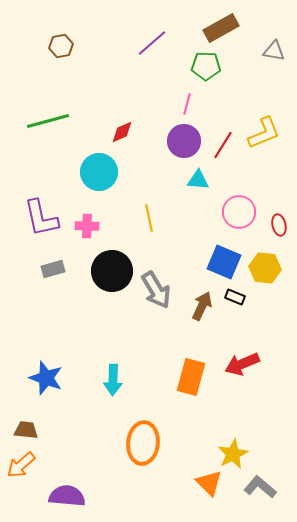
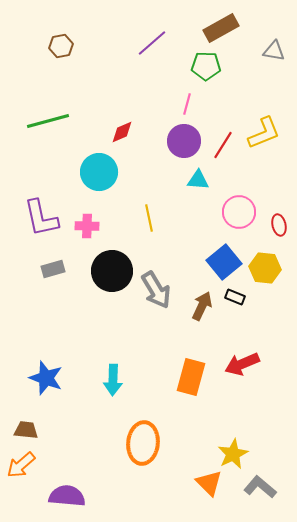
blue square: rotated 28 degrees clockwise
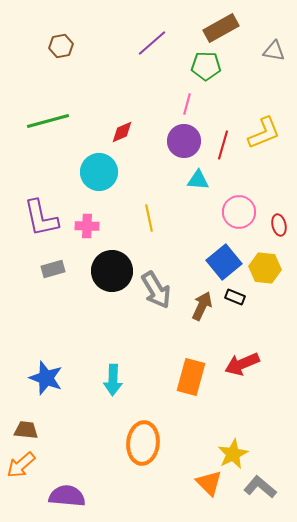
red line: rotated 16 degrees counterclockwise
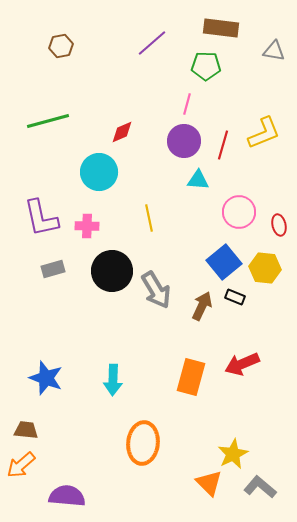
brown rectangle: rotated 36 degrees clockwise
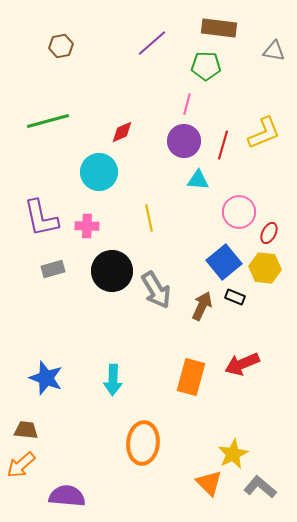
brown rectangle: moved 2 px left
red ellipse: moved 10 px left, 8 px down; rotated 40 degrees clockwise
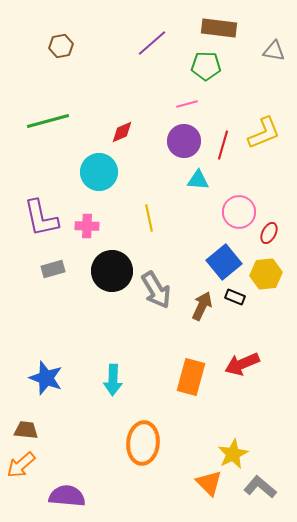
pink line: rotated 60 degrees clockwise
yellow hexagon: moved 1 px right, 6 px down; rotated 12 degrees counterclockwise
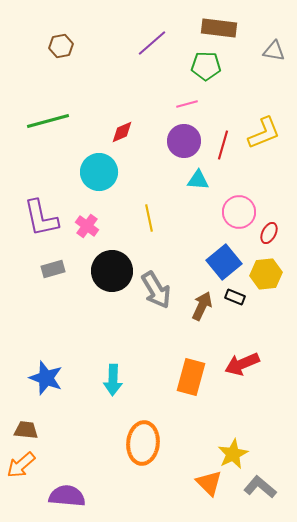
pink cross: rotated 35 degrees clockwise
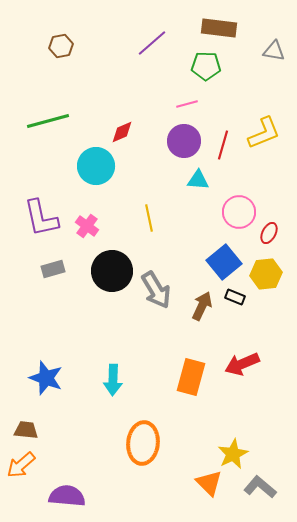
cyan circle: moved 3 px left, 6 px up
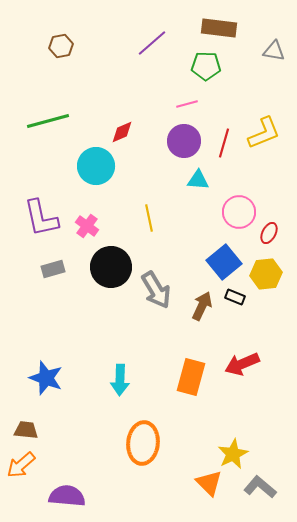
red line: moved 1 px right, 2 px up
black circle: moved 1 px left, 4 px up
cyan arrow: moved 7 px right
